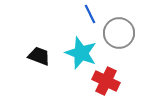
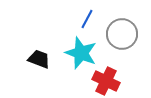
blue line: moved 3 px left, 5 px down; rotated 54 degrees clockwise
gray circle: moved 3 px right, 1 px down
black trapezoid: moved 3 px down
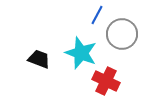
blue line: moved 10 px right, 4 px up
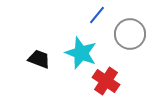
blue line: rotated 12 degrees clockwise
gray circle: moved 8 px right
red cross: rotated 8 degrees clockwise
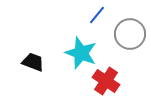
black trapezoid: moved 6 px left, 3 px down
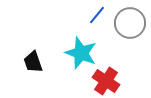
gray circle: moved 11 px up
black trapezoid: rotated 130 degrees counterclockwise
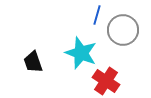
blue line: rotated 24 degrees counterclockwise
gray circle: moved 7 px left, 7 px down
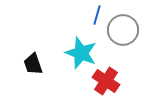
black trapezoid: moved 2 px down
